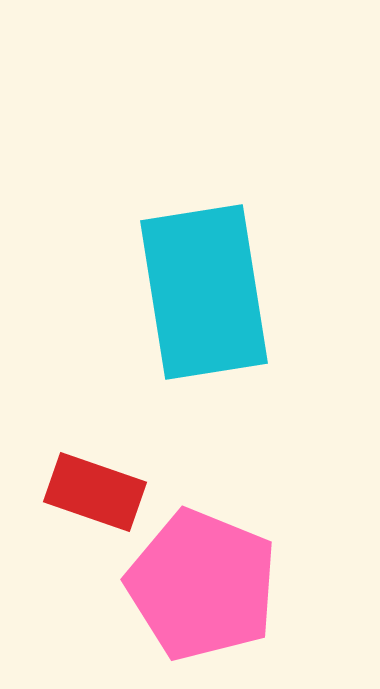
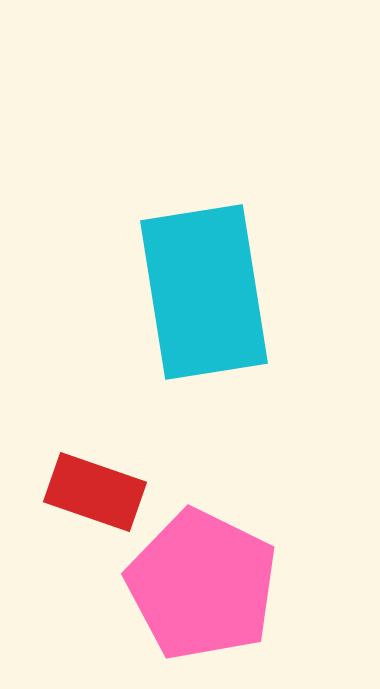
pink pentagon: rotated 4 degrees clockwise
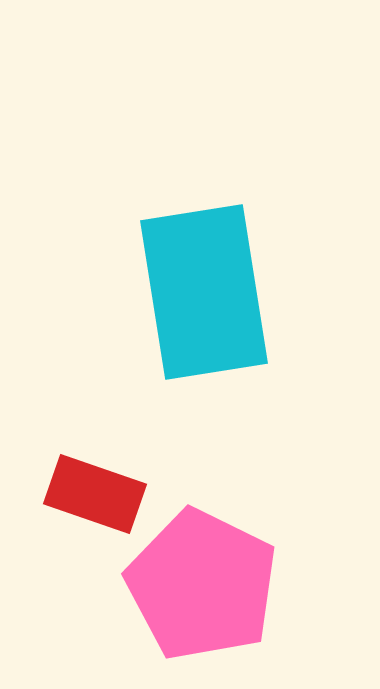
red rectangle: moved 2 px down
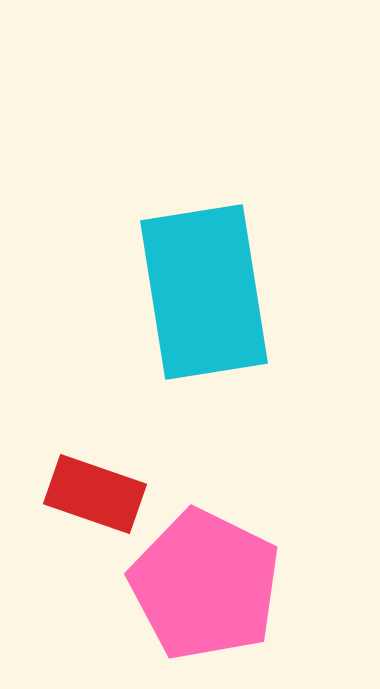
pink pentagon: moved 3 px right
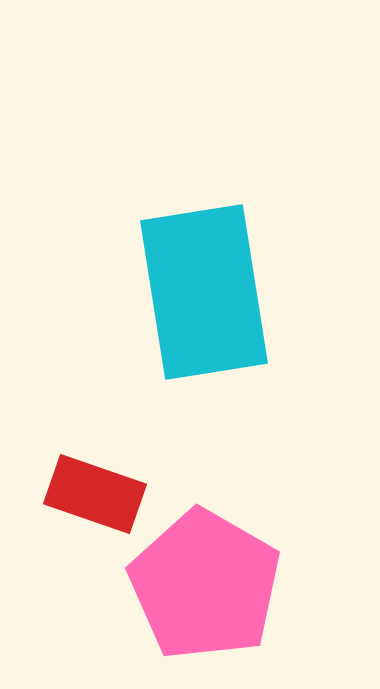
pink pentagon: rotated 4 degrees clockwise
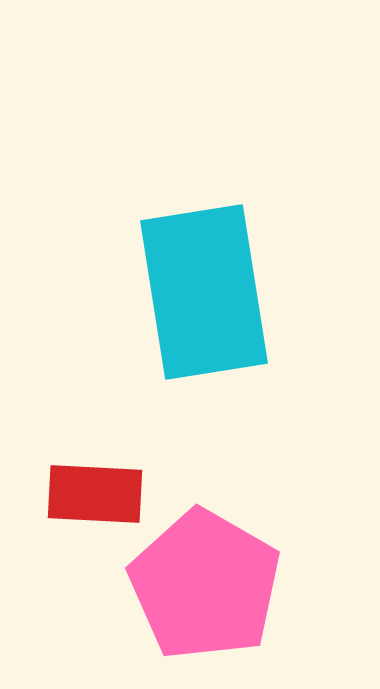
red rectangle: rotated 16 degrees counterclockwise
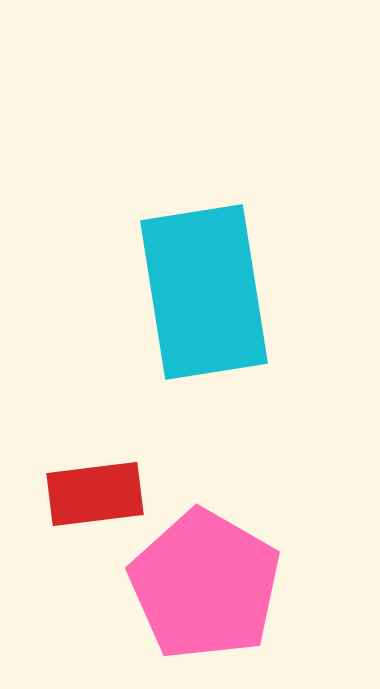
red rectangle: rotated 10 degrees counterclockwise
